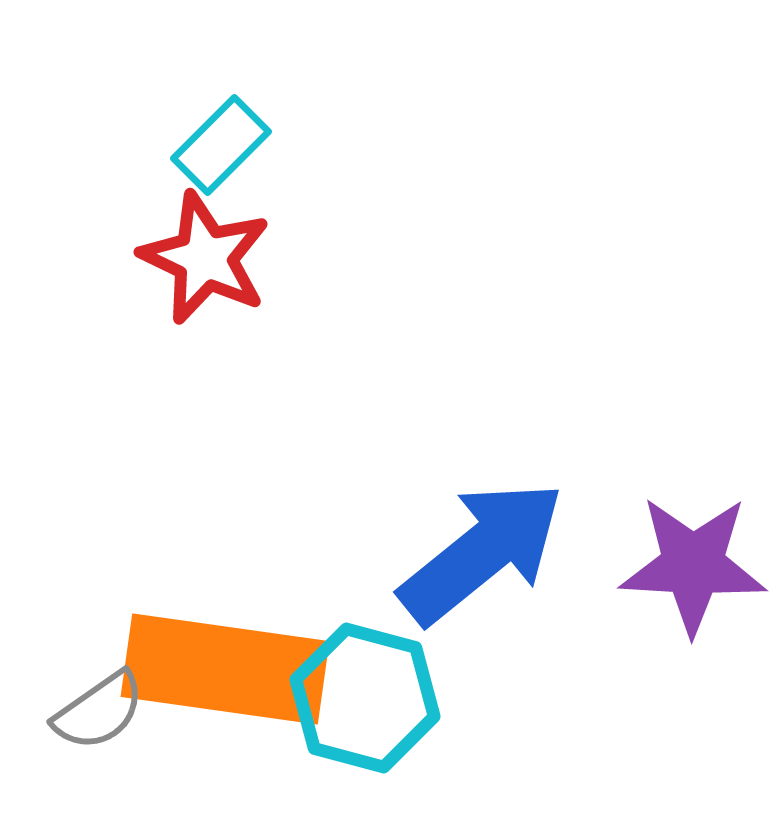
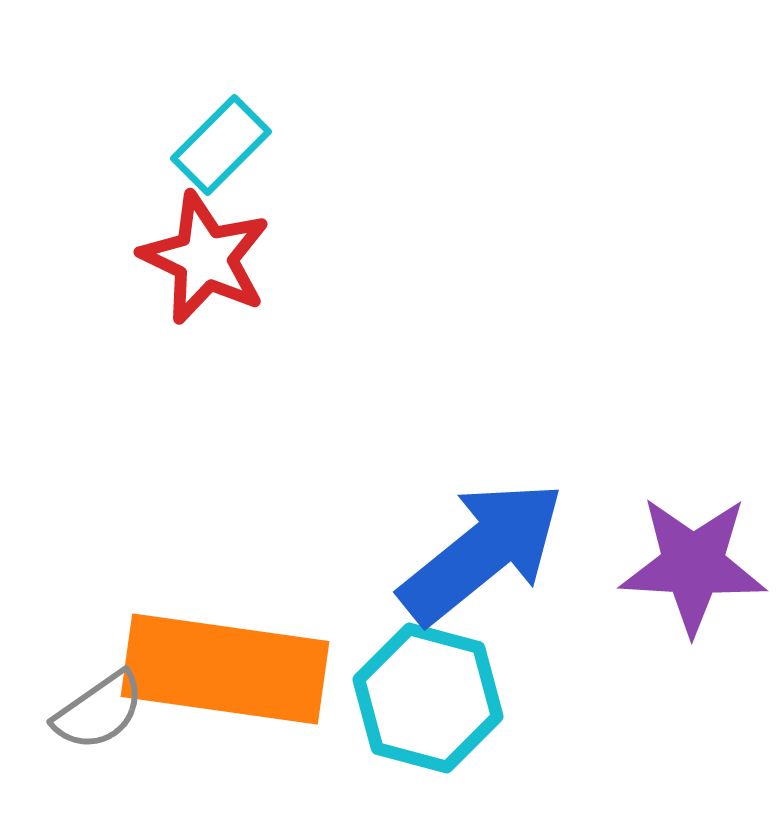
cyan hexagon: moved 63 px right
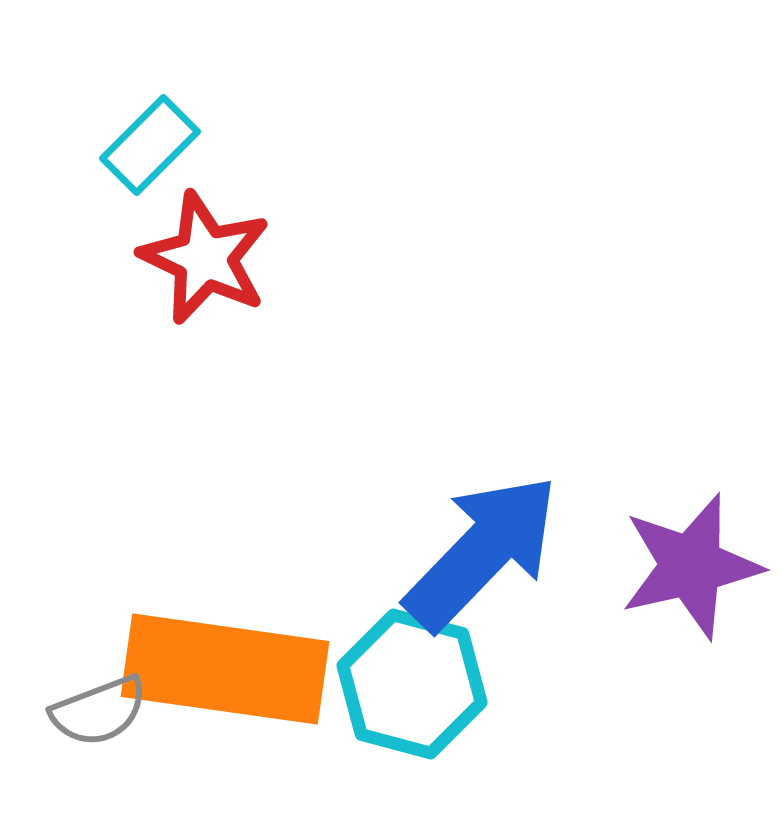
cyan rectangle: moved 71 px left
blue arrow: rotated 7 degrees counterclockwise
purple star: moved 2 px left, 1 px down; rotated 16 degrees counterclockwise
cyan hexagon: moved 16 px left, 14 px up
gray semicircle: rotated 14 degrees clockwise
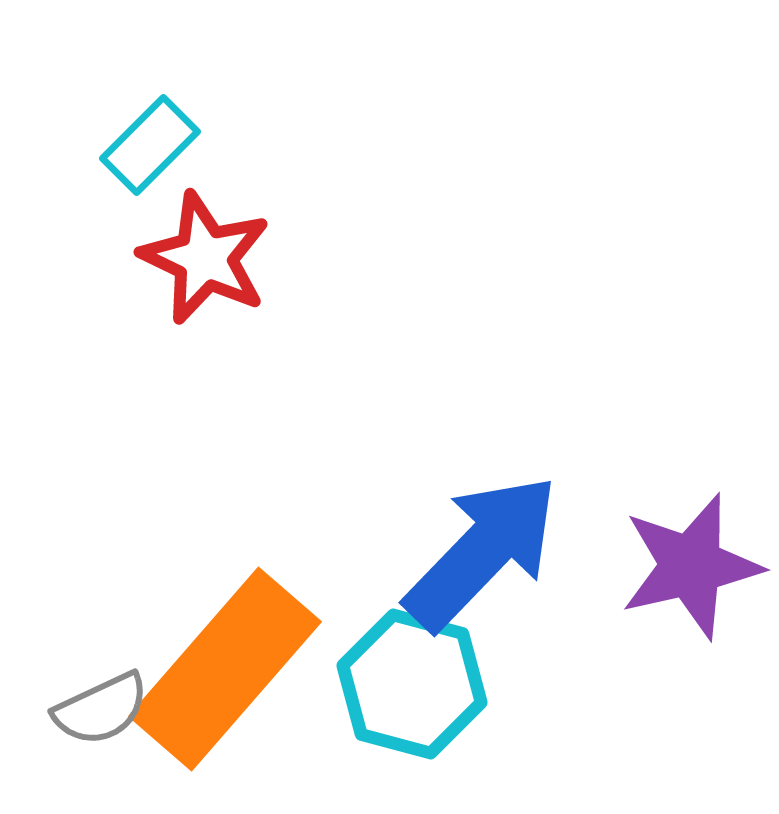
orange rectangle: rotated 57 degrees counterclockwise
gray semicircle: moved 2 px right, 2 px up; rotated 4 degrees counterclockwise
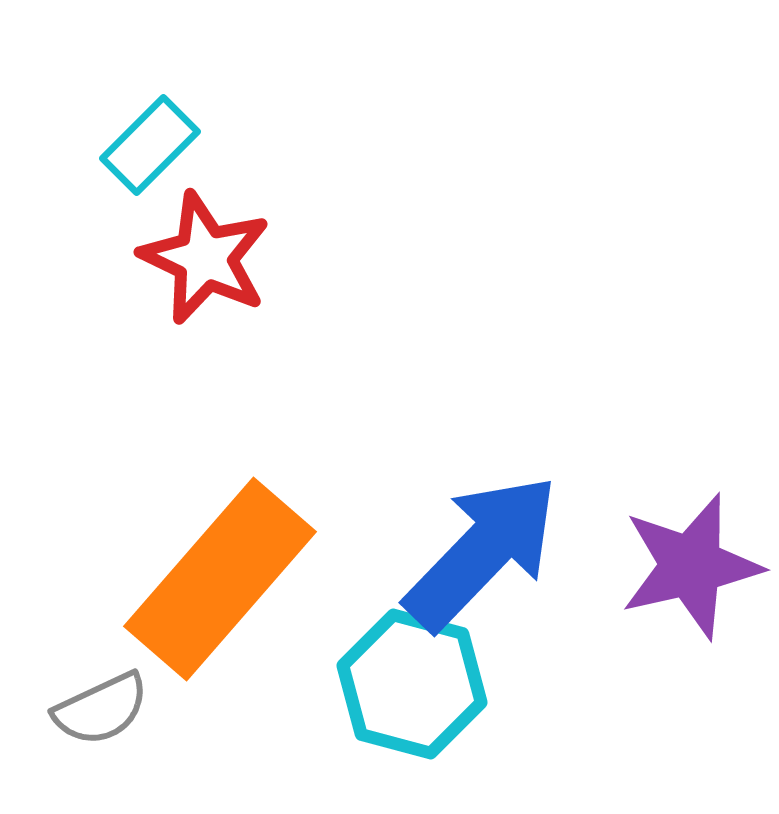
orange rectangle: moved 5 px left, 90 px up
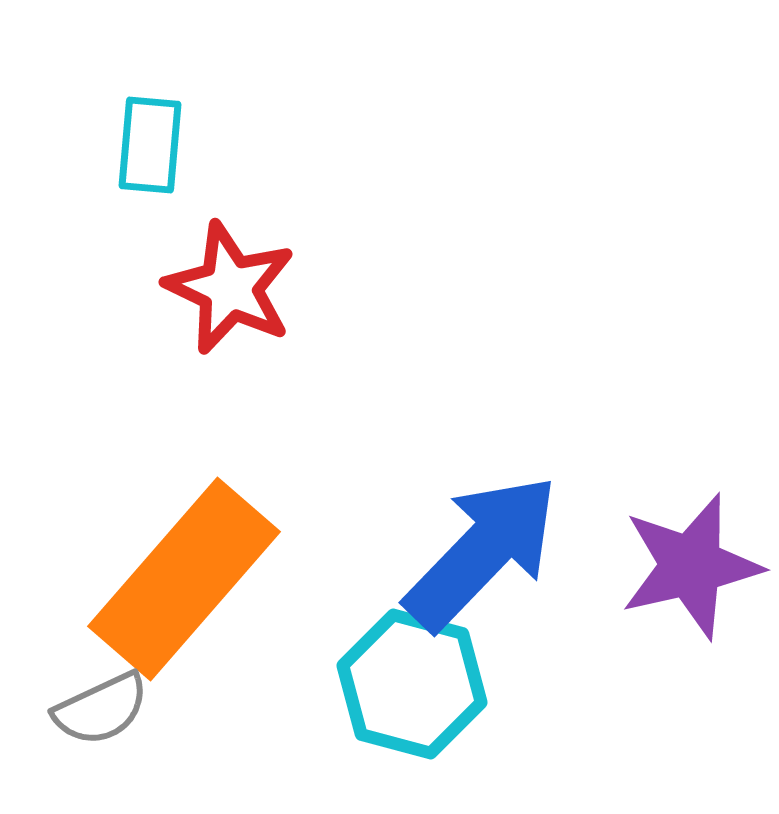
cyan rectangle: rotated 40 degrees counterclockwise
red star: moved 25 px right, 30 px down
orange rectangle: moved 36 px left
